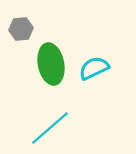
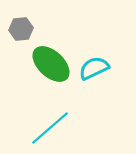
green ellipse: rotated 36 degrees counterclockwise
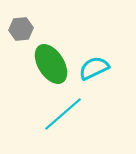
green ellipse: rotated 15 degrees clockwise
cyan line: moved 13 px right, 14 px up
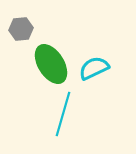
cyan line: rotated 33 degrees counterclockwise
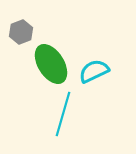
gray hexagon: moved 3 px down; rotated 15 degrees counterclockwise
cyan semicircle: moved 3 px down
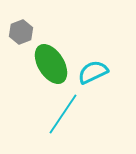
cyan semicircle: moved 1 px left, 1 px down
cyan line: rotated 18 degrees clockwise
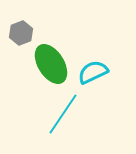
gray hexagon: moved 1 px down
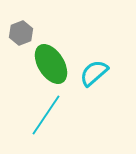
cyan semicircle: moved 1 px right, 1 px down; rotated 16 degrees counterclockwise
cyan line: moved 17 px left, 1 px down
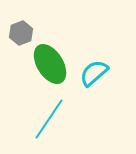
green ellipse: moved 1 px left
cyan line: moved 3 px right, 4 px down
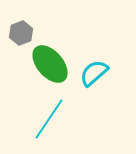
green ellipse: rotated 9 degrees counterclockwise
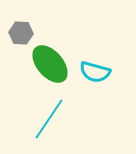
gray hexagon: rotated 25 degrees clockwise
cyan semicircle: moved 1 px right, 1 px up; rotated 124 degrees counterclockwise
